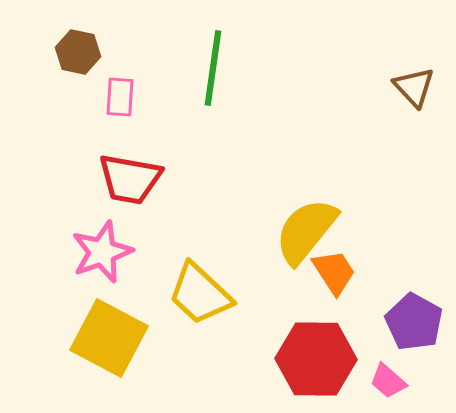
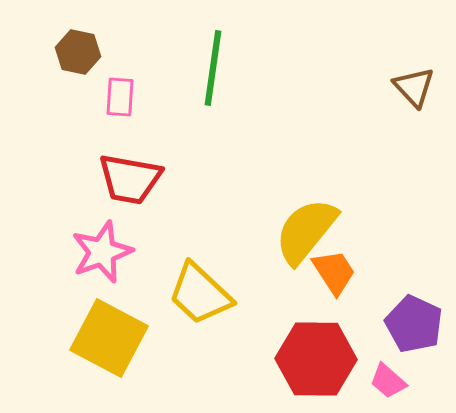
purple pentagon: moved 2 px down; rotated 4 degrees counterclockwise
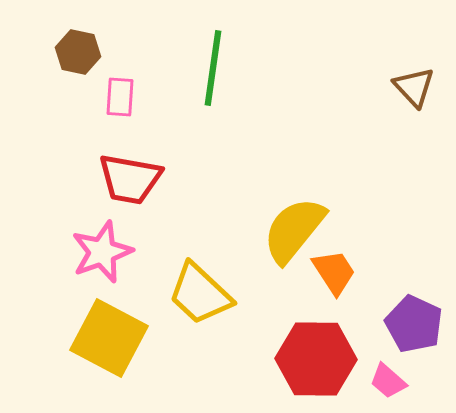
yellow semicircle: moved 12 px left, 1 px up
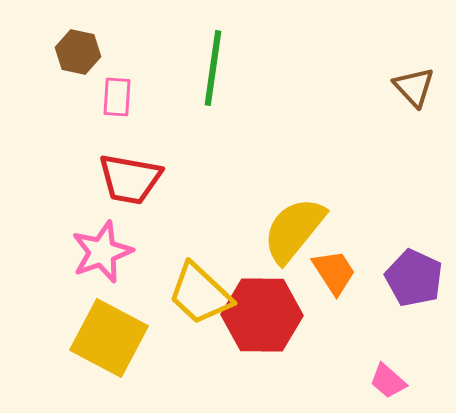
pink rectangle: moved 3 px left
purple pentagon: moved 46 px up
red hexagon: moved 54 px left, 44 px up
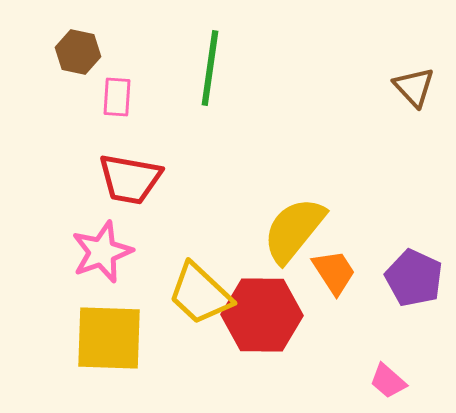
green line: moved 3 px left
yellow square: rotated 26 degrees counterclockwise
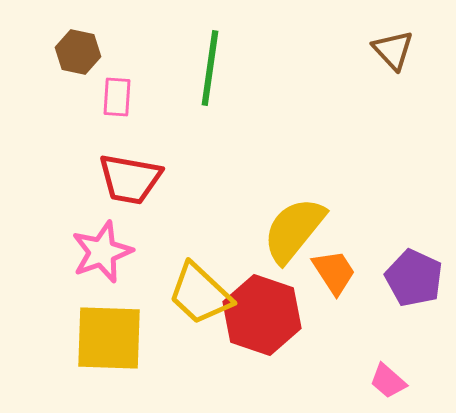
brown triangle: moved 21 px left, 37 px up
red hexagon: rotated 18 degrees clockwise
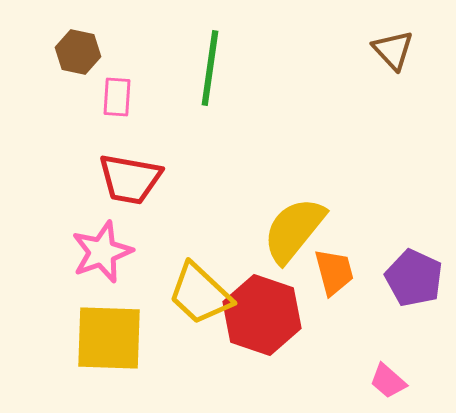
orange trapezoid: rotated 18 degrees clockwise
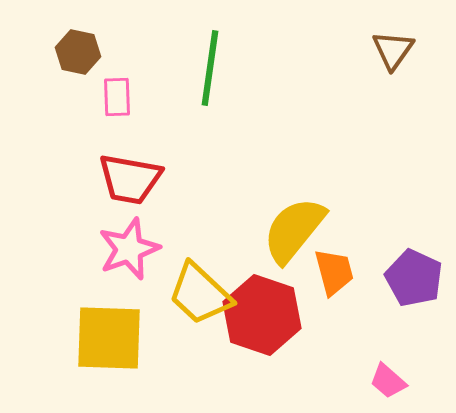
brown triangle: rotated 18 degrees clockwise
pink rectangle: rotated 6 degrees counterclockwise
pink star: moved 27 px right, 3 px up
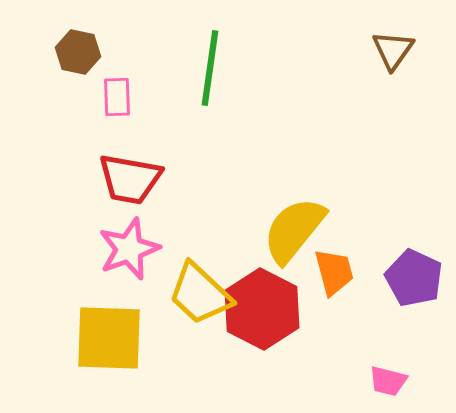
red hexagon: moved 6 px up; rotated 8 degrees clockwise
pink trapezoid: rotated 27 degrees counterclockwise
